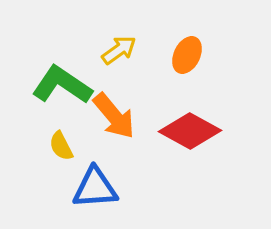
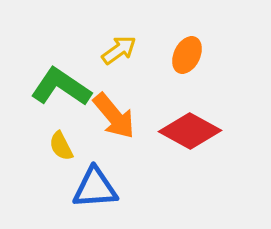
green L-shape: moved 1 px left, 2 px down
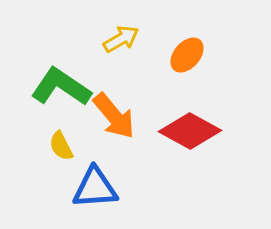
yellow arrow: moved 2 px right, 11 px up; rotated 6 degrees clockwise
orange ellipse: rotated 15 degrees clockwise
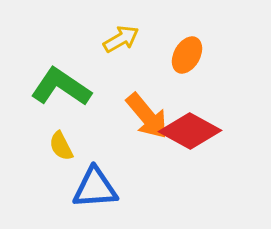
orange ellipse: rotated 12 degrees counterclockwise
orange arrow: moved 33 px right
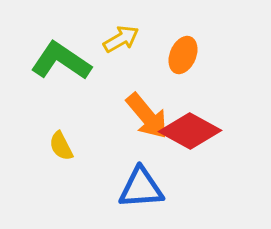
orange ellipse: moved 4 px left; rotated 6 degrees counterclockwise
green L-shape: moved 26 px up
blue triangle: moved 46 px right
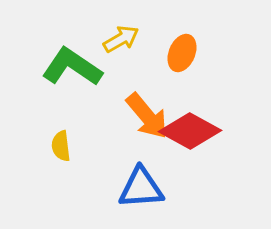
orange ellipse: moved 1 px left, 2 px up
green L-shape: moved 11 px right, 6 px down
yellow semicircle: rotated 20 degrees clockwise
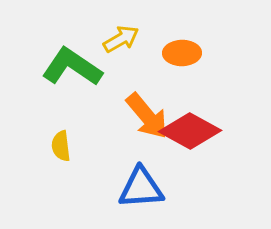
orange ellipse: rotated 66 degrees clockwise
